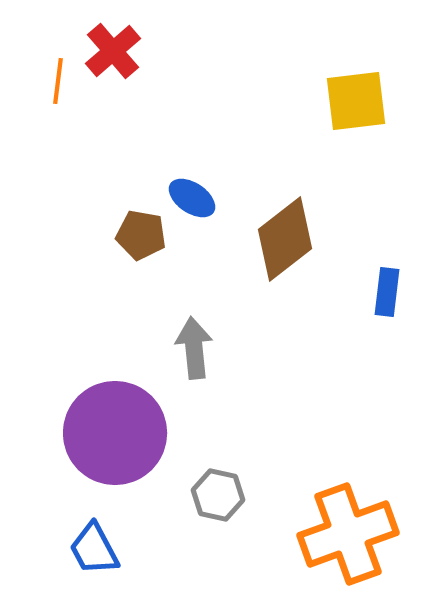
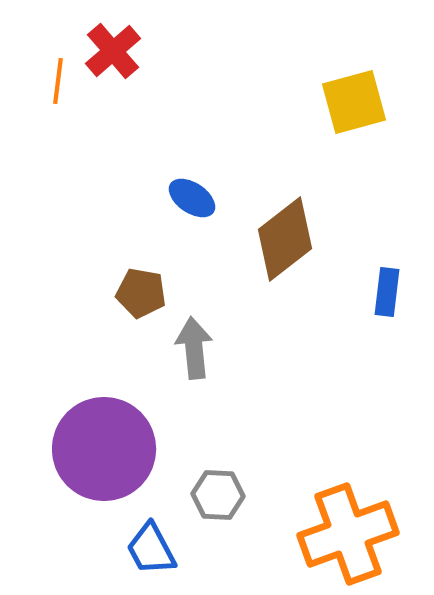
yellow square: moved 2 px left, 1 px down; rotated 8 degrees counterclockwise
brown pentagon: moved 58 px down
purple circle: moved 11 px left, 16 px down
gray hexagon: rotated 9 degrees counterclockwise
blue trapezoid: moved 57 px right
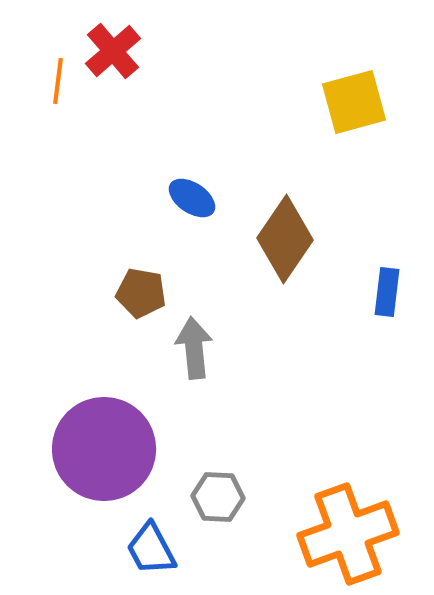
brown diamond: rotated 18 degrees counterclockwise
gray hexagon: moved 2 px down
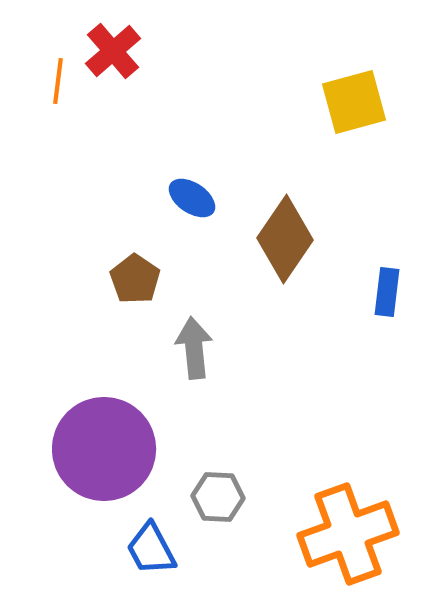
brown pentagon: moved 6 px left, 14 px up; rotated 24 degrees clockwise
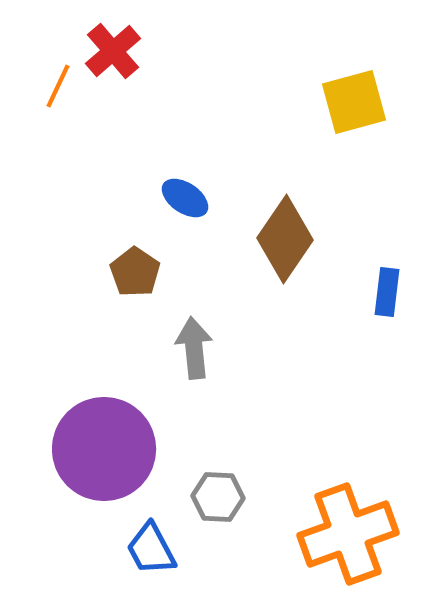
orange line: moved 5 px down; rotated 18 degrees clockwise
blue ellipse: moved 7 px left
brown pentagon: moved 7 px up
